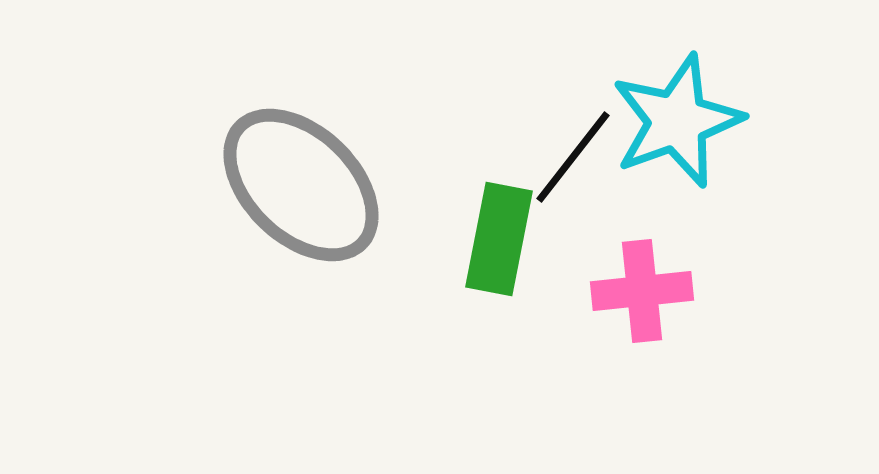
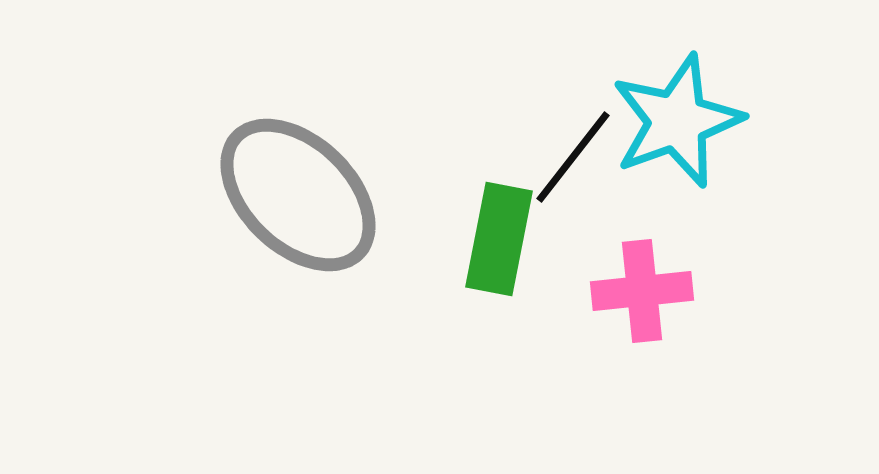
gray ellipse: moved 3 px left, 10 px down
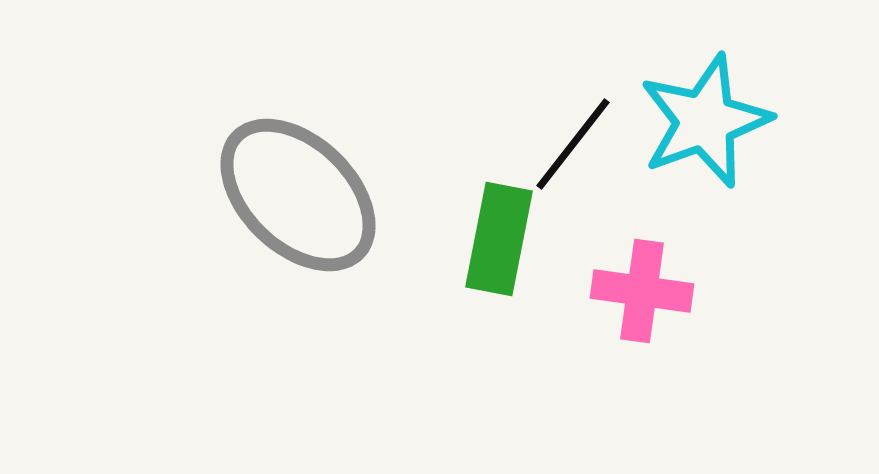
cyan star: moved 28 px right
black line: moved 13 px up
pink cross: rotated 14 degrees clockwise
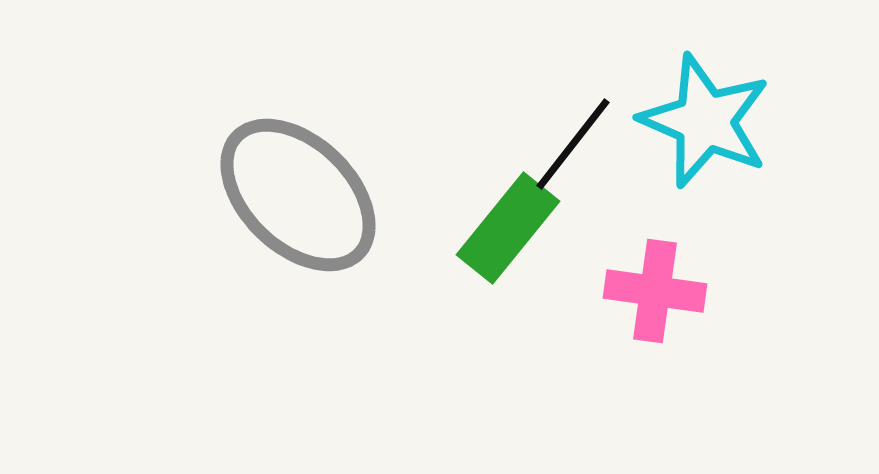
cyan star: rotated 29 degrees counterclockwise
green rectangle: moved 9 px right, 11 px up; rotated 28 degrees clockwise
pink cross: moved 13 px right
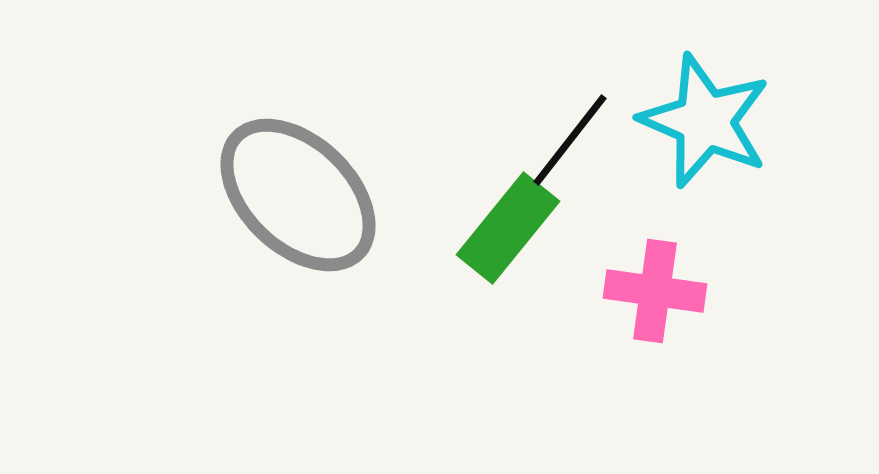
black line: moved 3 px left, 4 px up
